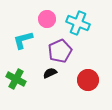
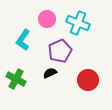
cyan L-shape: rotated 40 degrees counterclockwise
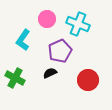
cyan cross: moved 1 px down
green cross: moved 1 px left, 1 px up
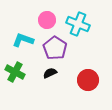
pink circle: moved 1 px down
cyan L-shape: rotated 75 degrees clockwise
purple pentagon: moved 5 px left, 3 px up; rotated 15 degrees counterclockwise
green cross: moved 6 px up
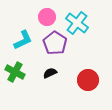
pink circle: moved 3 px up
cyan cross: moved 1 px left, 1 px up; rotated 15 degrees clockwise
cyan L-shape: rotated 135 degrees clockwise
purple pentagon: moved 5 px up
